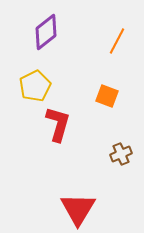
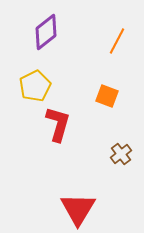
brown cross: rotated 15 degrees counterclockwise
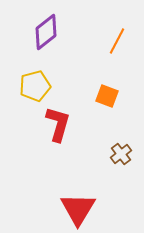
yellow pentagon: rotated 12 degrees clockwise
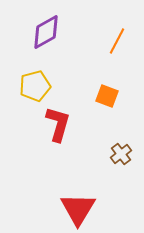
purple diamond: rotated 9 degrees clockwise
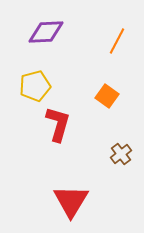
purple diamond: rotated 27 degrees clockwise
orange square: rotated 15 degrees clockwise
red triangle: moved 7 px left, 8 px up
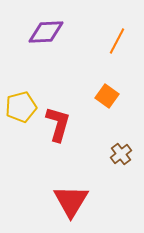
yellow pentagon: moved 14 px left, 21 px down
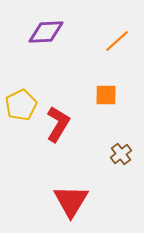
orange line: rotated 20 degrees clockwise
orange square: moved 1 px left, 1 px up; rotated 35 degrees counterclockwise
yellow pentagon: moved 2 px up; rotated 12 degrees counterclockwise
red L-shape: rotated 15 degrees clockwise
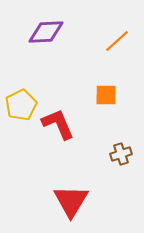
red L-shape: rotated 54 degrees counterclockwise
brown cross: rotated 20 degrees clockwise
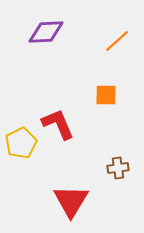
yellow pentagon: moved 38 px down
brown cross: moved 3 px left, 14 px down; rotated 10 degrees clockwise
